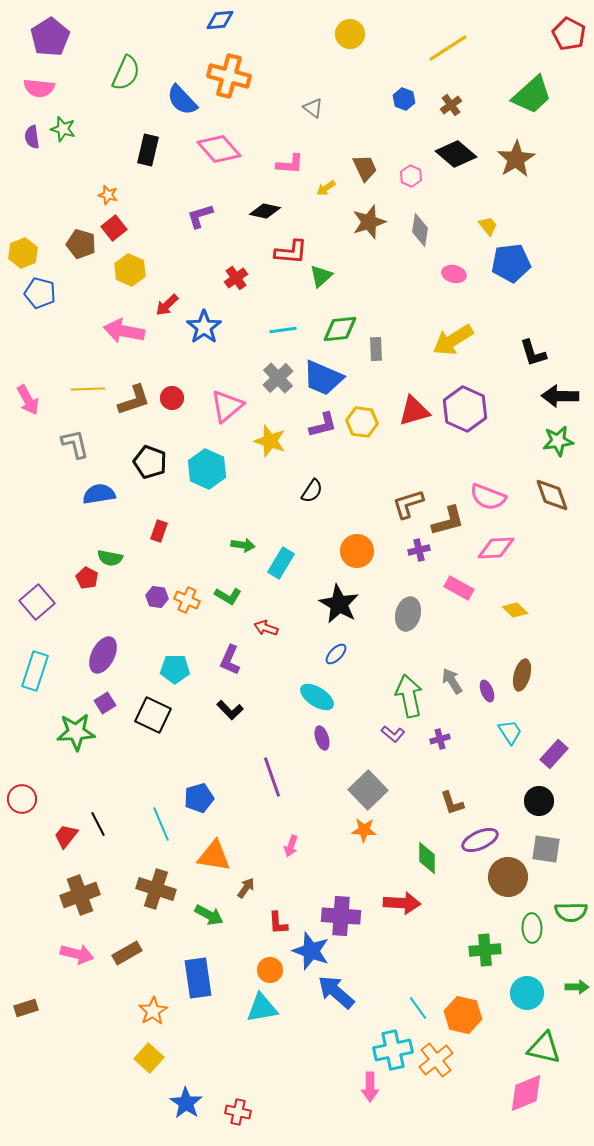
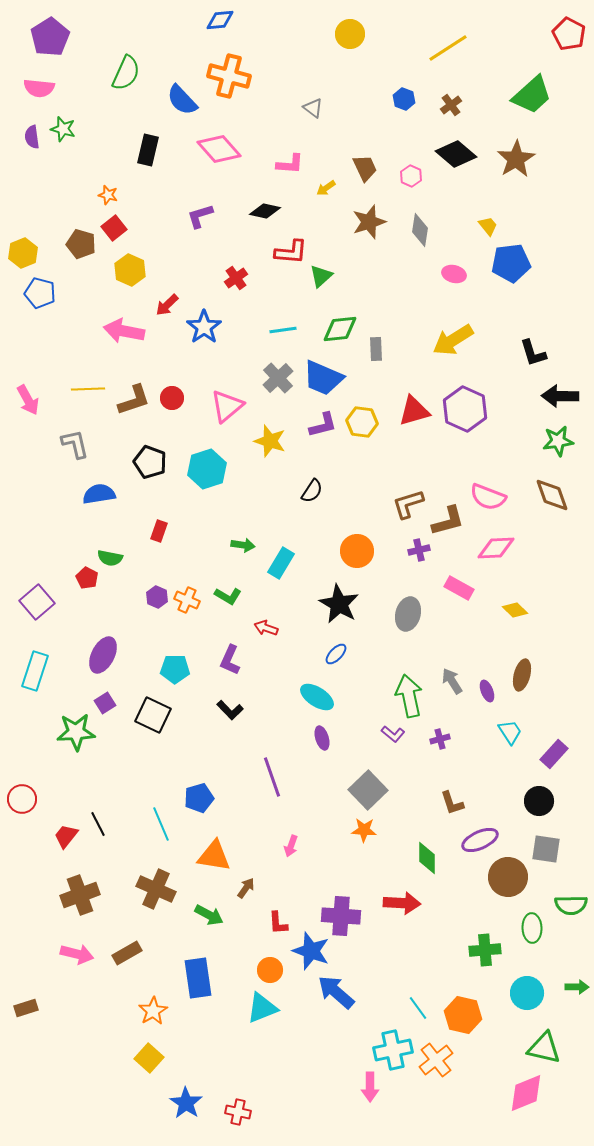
cyan hexagon at (207, 469): rotated 18 degrees clockwise
purple hexagon at (157, 597): rotated 15 degrees clockwise
brown cross at (156, 889): rotated 6 degrees clockwise
green semicircle at (571, 912): moved 7 px up
cyan triangle at (262, 1008): rotated 12 degrees counterclockwise
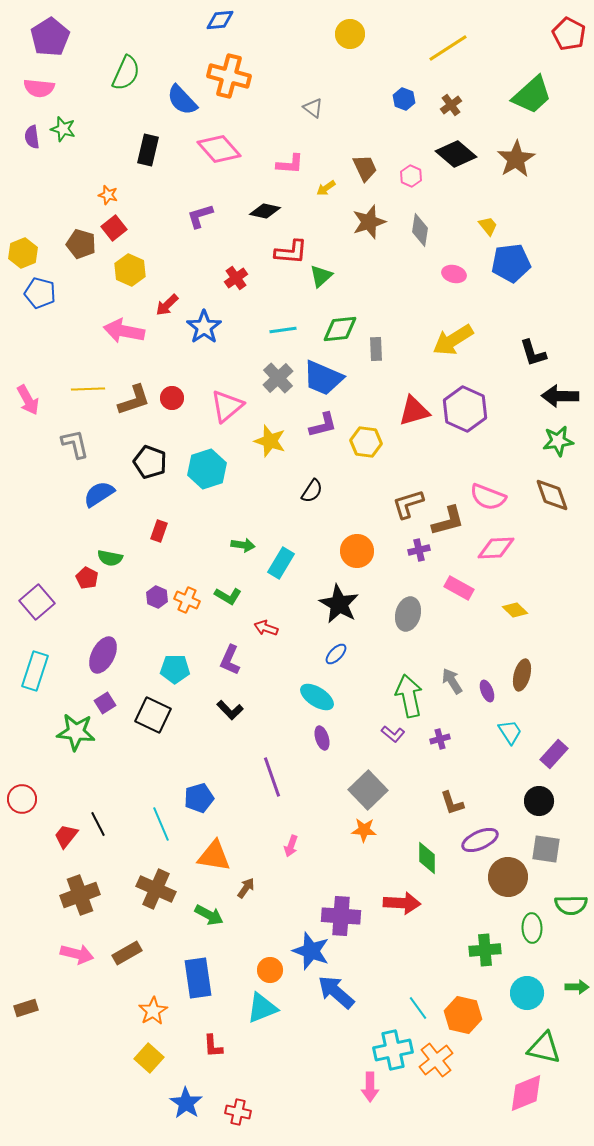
yellow hexagon at (362, 422): moved 4 px right, 20 px down
blue semicircle at (99, 494): rotated 24 degrees counterclockwise
green star at (76, 732): rotated 9 degrees clockwise
red L-shape at (278, 923): moved 65 px left, 123 px down
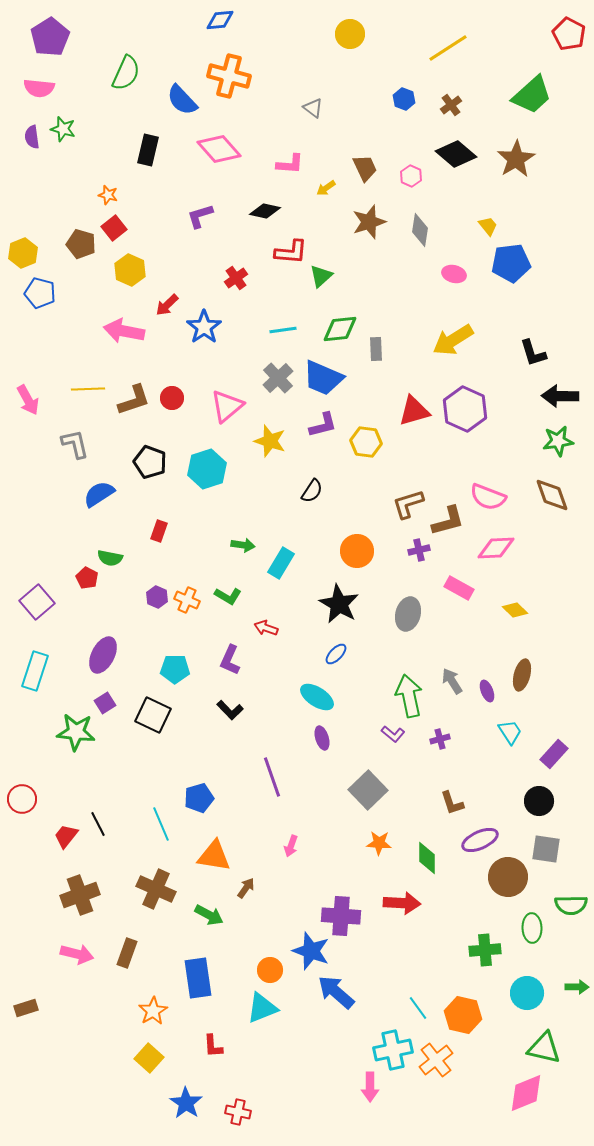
orange star at (364, 830): moved 15 px right, 13 px down
brown rectangle at (127, 953): rotated 40 degrees counterclockwise
